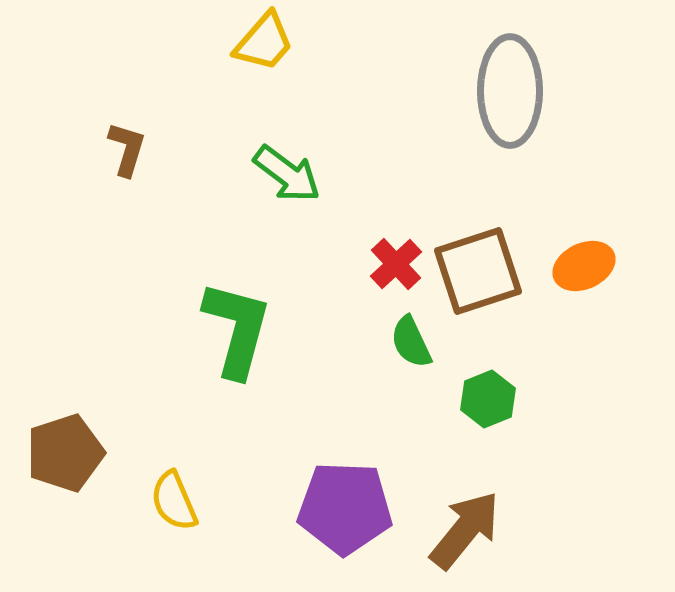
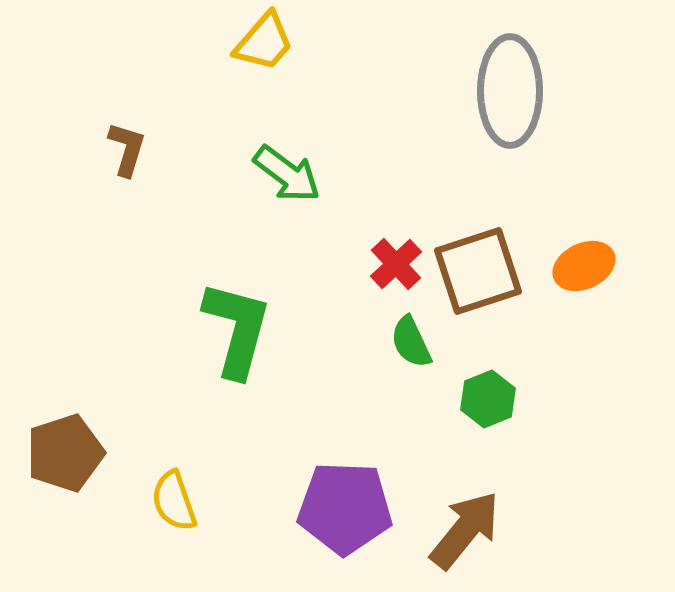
yellow semicircle: rotated 4 degrees clockwise
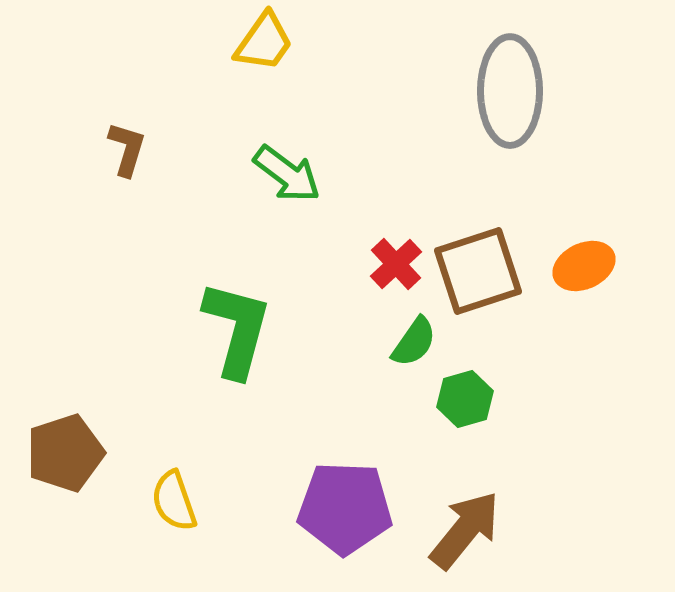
yellow trapezoid: rotated 6 degrees counterclockwise
green semicircle: moved 3 px right; rotated 120 degrees counterclockwise
green hexagon: moved 23 px left; rotated 6 degrees clockwise
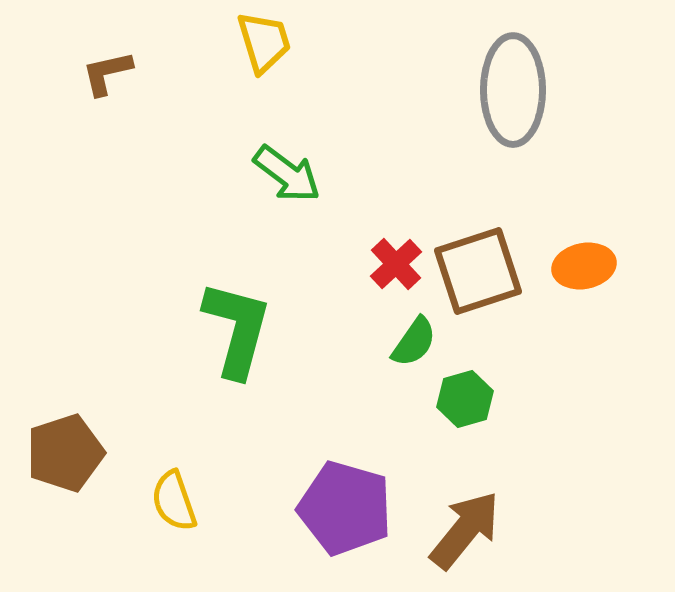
yellow trapezoid: rotated 52 degrees counterclockwise
gray ellipse: moved 3 px right, 1 px up
brown L-shape: moved 20 px left, 76 px up; rotated 120 degrees counterclockwise
orange ellipse: rotated 14 degrees clockwise
purple pentagon: rotated 14 degrees clockwise
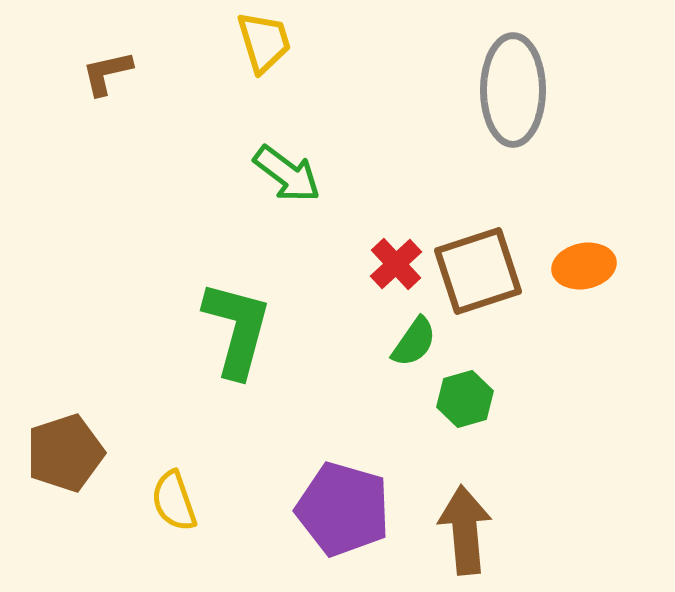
purple pentagon: moved 2 px left, 1 px down
brown arrow: rotated 44 degrees counterclockwise
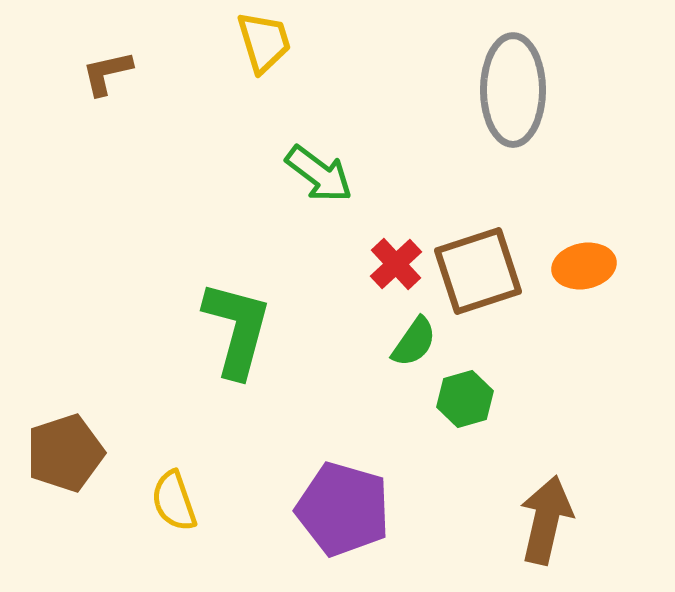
green arrow: moved 32 px right
brown arrow: moved 81 px right, 10 px up; rotated 18 degrees clockwise
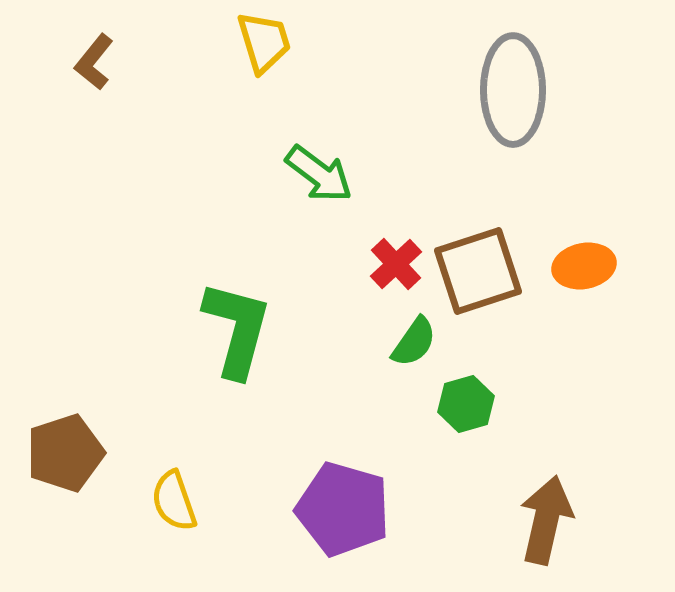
brown L-shape: moved 13 px left, 11 px up; rotated 38 degrees counterclockwise
green hexagon: moved 1 px right, 5 px down
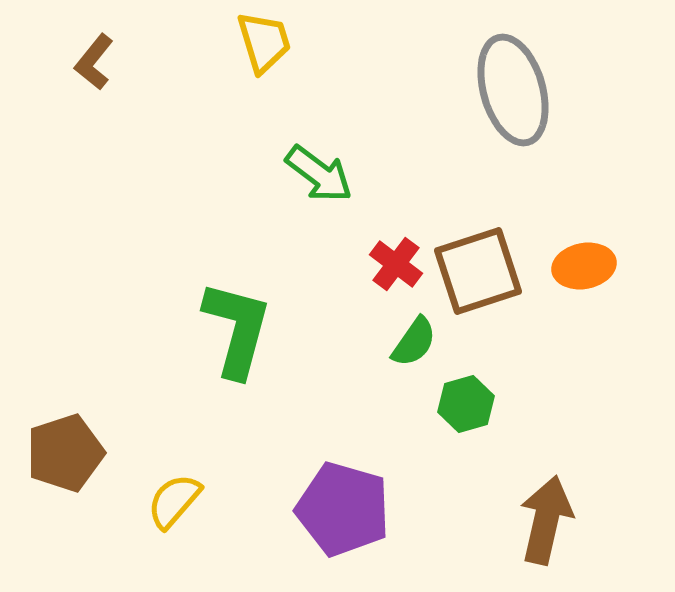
gray ellipse: rotated 16 degrees counterclockwise
red cross: rotated 10 degrees counterclockwise
yellow semicircle: rotated 60 degrees clockwise
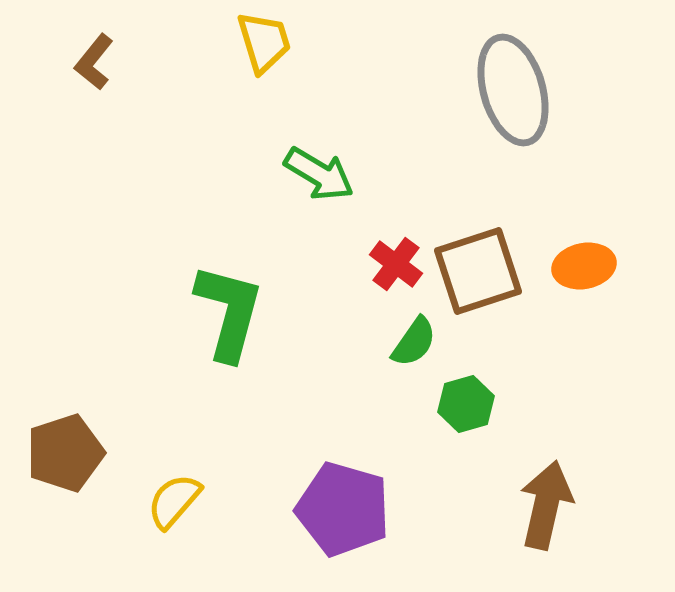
green arrow: rotated 6 degrees counterclockwise
green L-shape: moved 8 px left, 17 px up
brown arrow: moved 15 px up
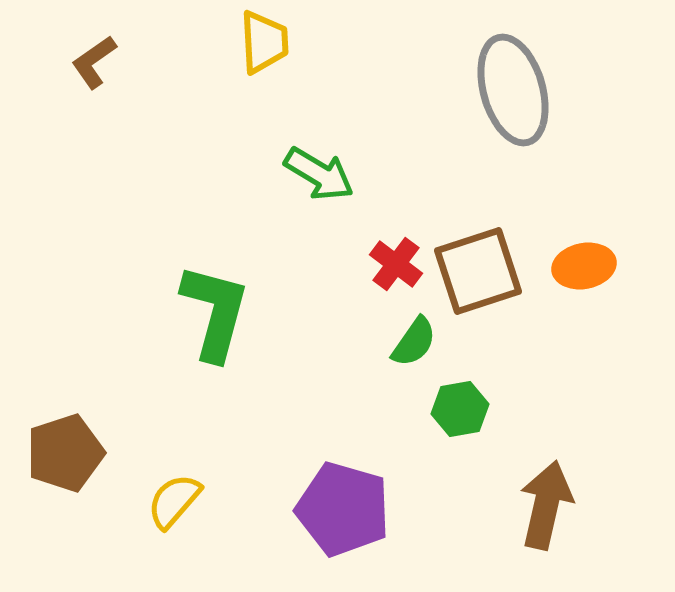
yellow trapezoid: rotated 14 degrees clockwise
brown L-shape: rotated 16 degrees clockwise
green L-shape: moved 14 px left
green hexagon: moved 6 px left, 5 px down; rotated 6 degrees clockwise
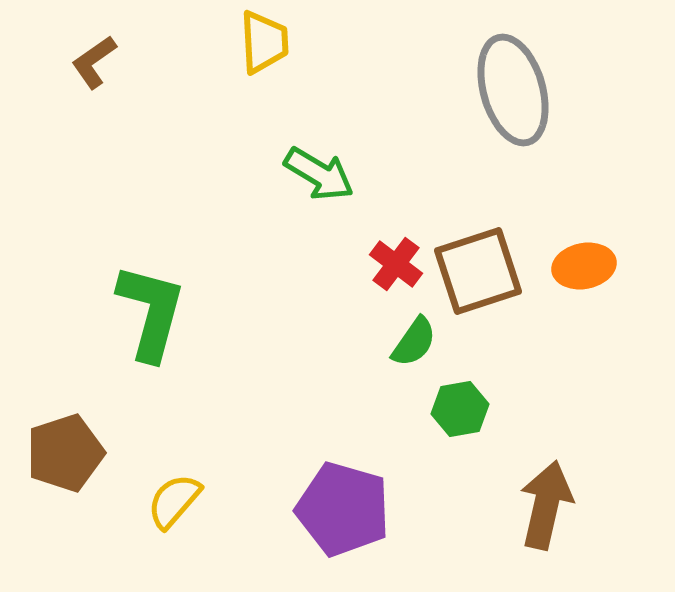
green L-shape: moved 64 px left
